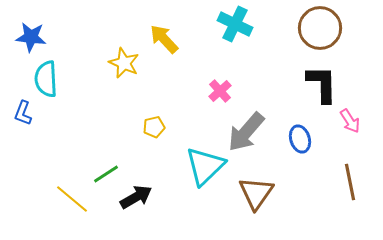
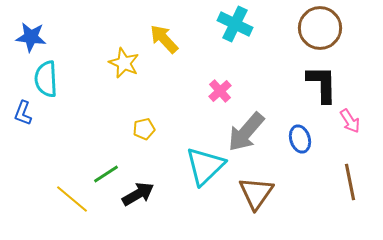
yellow pentagon: moved 10 px left, 2 px down
black arrow: moved 2 px right, 3 px up
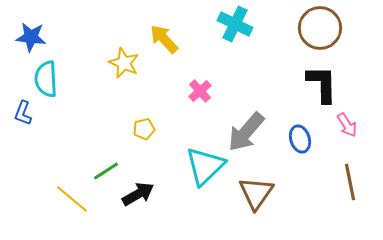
pink cross: moved 20 px left
pink arrow: moved 3 px left, 4 px down
green line: moved 3 px up
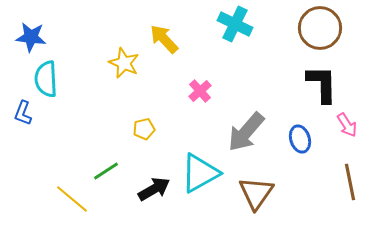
cyan triangle: moved 5 px left, 7 px down; rotated 15 degrees clockwise
black arrow: moved 16 px right, 5 px up
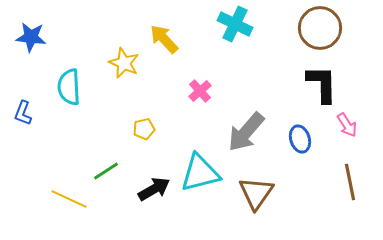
cyan semicircle: moved 23 px right, 8 px down
cyan triangle: rotated 15 degrees clockwise
yellow line: moved 3 px left; rotated 15 degrees counterclockwise
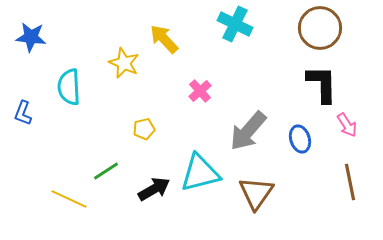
gray arrow: moved 2 px right, 1 px up
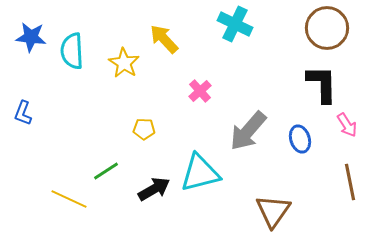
brown circle: moved 7 px right
yellow star: rotated 8 degrees clockwise
cyan semicircle: moved 3 px right, 36 px up
yellow pentagon: rotated 15 degrees clockwise
brown triangle: moved 17 px right, 18 px down
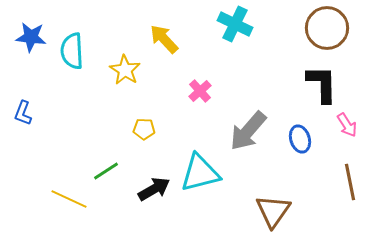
yellow star: moved 1 px right, 7 px down
